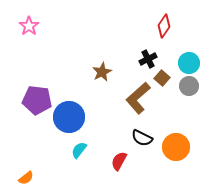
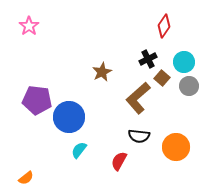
cyan circle: moved 5 px left, 1 px up
black semicircle: moved 3 px left, 2 px up; rotated 20 degrees counterclockwise
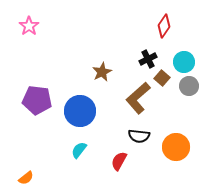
blue circle: moved 11 px right, 6 px up
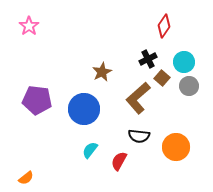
blue circle: moved 4 px right, 2 px up
cyan semicircle: moved 11 px right
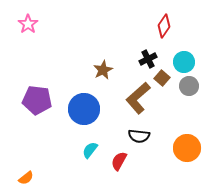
pink star: moved 1 px left, 2 px up
brown star: moved 1 px right, 2 px up
orange circle: moved 11 px right, 1 px down
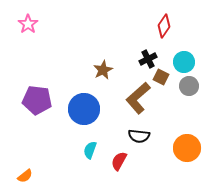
brown square: moved 1 px left, 1 px up; rotated 14 degrees counterclockwise
cyan semicircle: rotated 18 degrees counterclockwise
orange semicircle: moved 1 px left, 2 px up
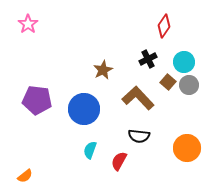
brown square: moved 7 px right, 5 px down; rotated 14 degrees clockwise
gray circle: moved 1 px up
brown L-shape: rotated 88 degrees clockwise
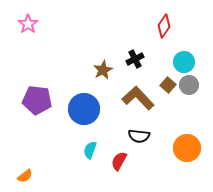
black cross: moved 13 px left
brown square: moved 3 px down
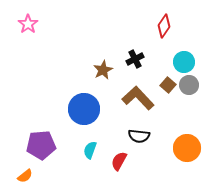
purple pentagon: moved 4 px right, 45 px down; rotated 12 degrees counterclockwise
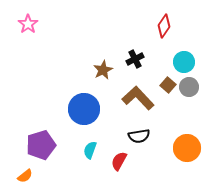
gray circle: moved 2 px down
black semicircle: rotated 15 degrees counterclockwise
purple pentagon: rotated 12 degrees counterclockwise
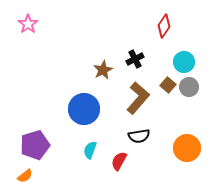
brown L-shape: rotated 84 degrees clockwise
purple pentagon: moved 6 px left
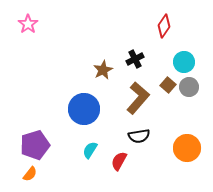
cyan semicircle: rotated 12 degrees clockwise
orange semicircle: moved 5 px right, 2 px up; rotated 14 degrees counterclockwise
